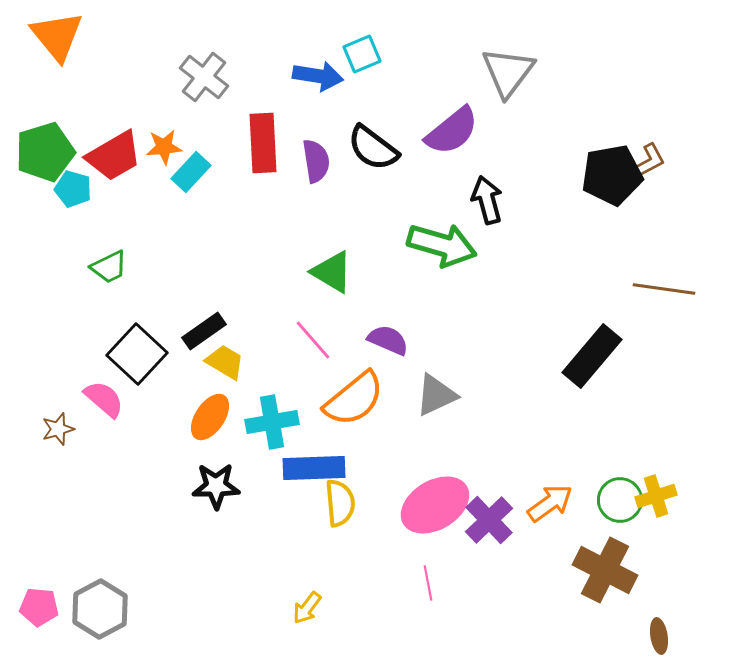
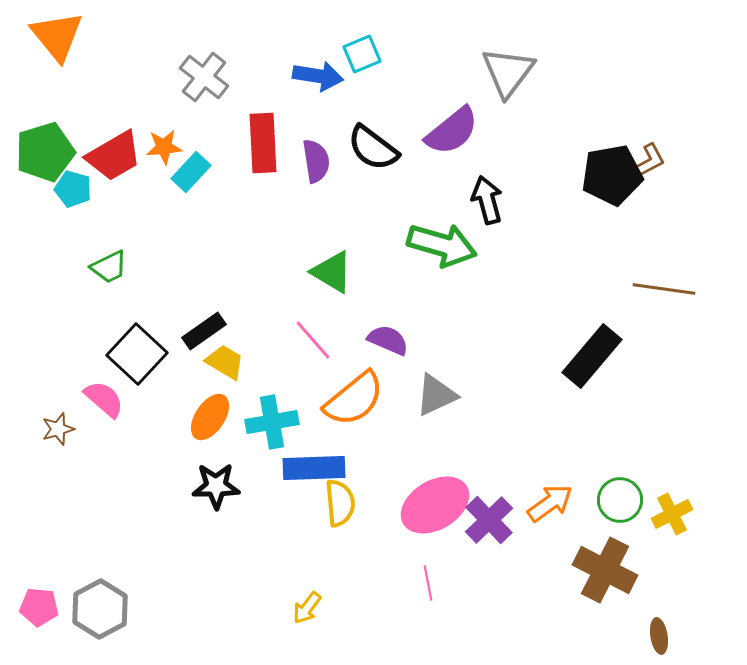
yellow cross at (656, 496): moved 16 px right, 18 px down; rotated 9 degrees counterclockwise
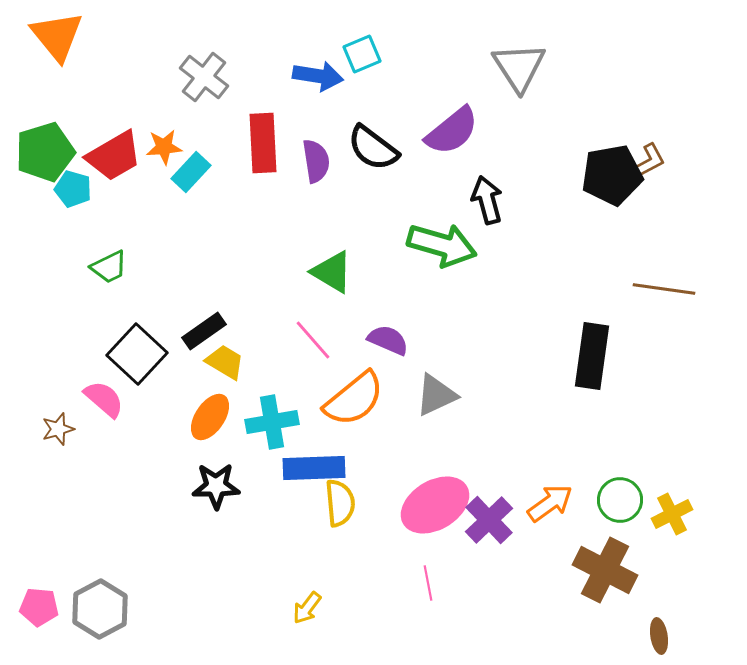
gray triangle at (508, 72): moved 11 px right, 5 px up; rotated 10 degrees counterclockwise
black rectangle at (592, 356): rotated 32 degrees counterclockwise
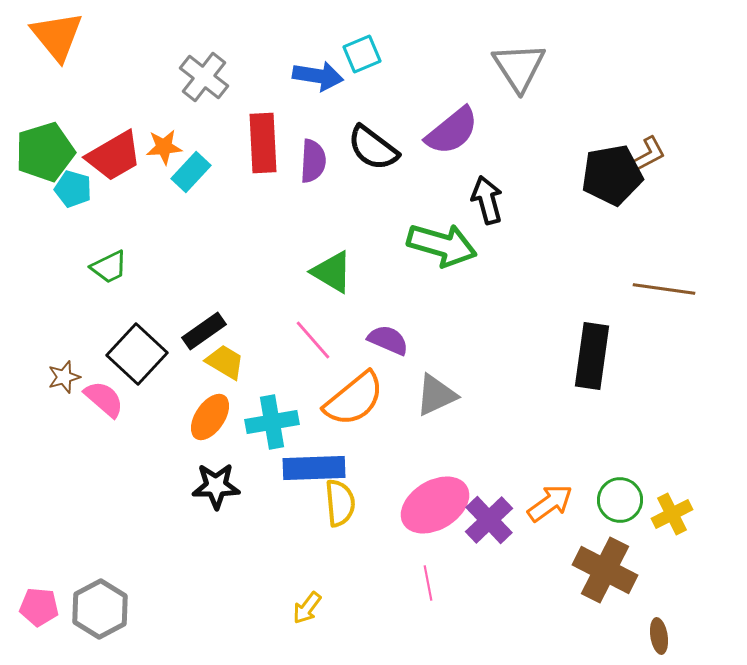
purple semicircle at (316, 161): moved 3 px left; rotated 12 degrees clockwise
brown L-shape at (649, 161): moved 7 px up
brown star at (58, 429): moved 6 px right, 52 px up
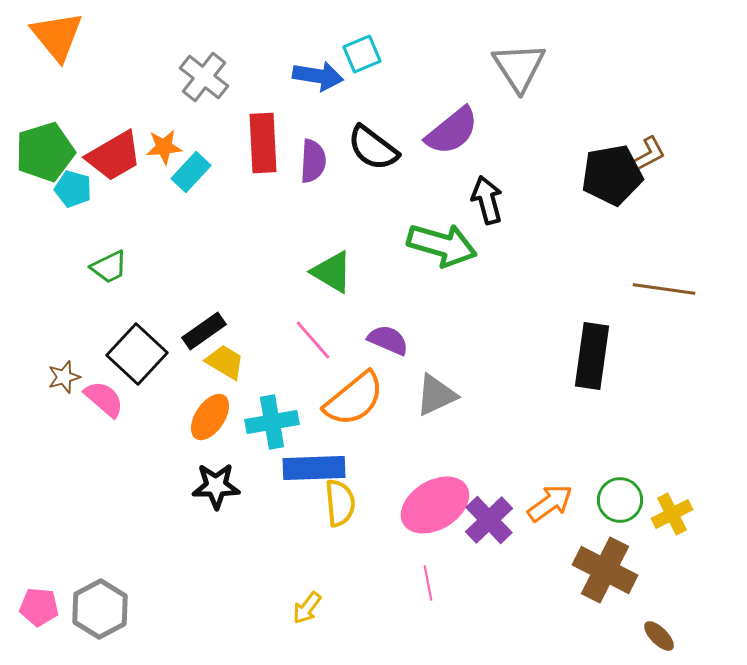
brown ellipse at (659, 636): rotated 36 degrees counterclockwise
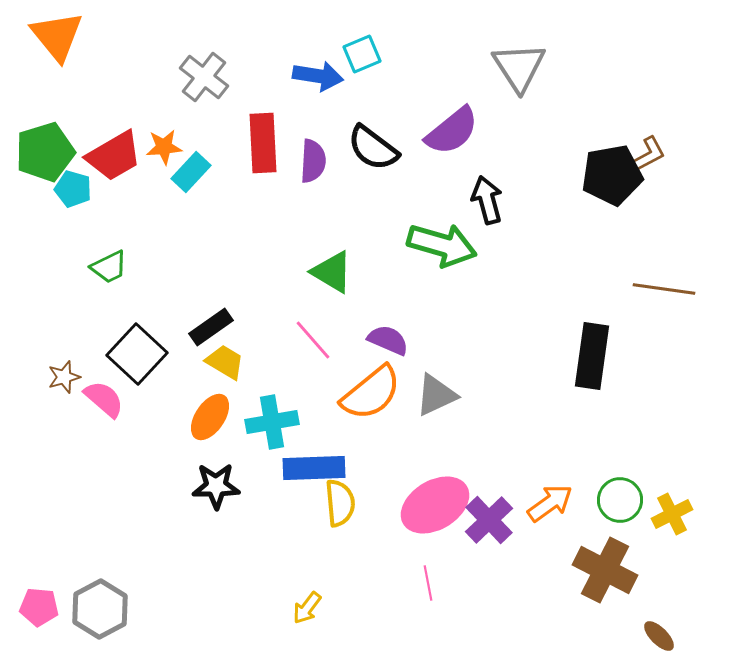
black rectangle at (204, 331): moved 7 px right, 4 px up
orange semicircle at (354, 399): moved 17 px right, 6 px up
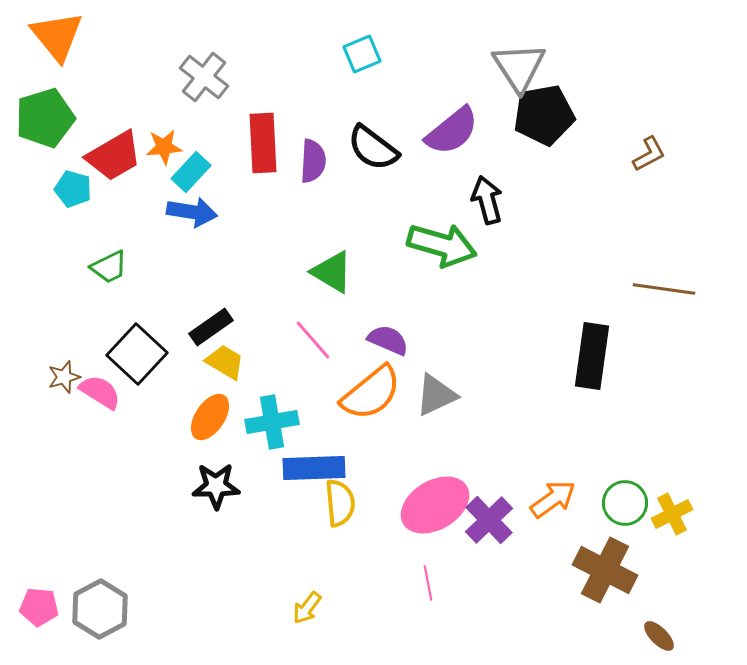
blue arrow at (318, 76): moved 126 px left, 136 px down
green pentagon at (45, 152): moved 34 px up
black pentagon at (612, 175): moved 68 px left, 60 px up
pink semicircle at (104, 399): moved 4 px left, 7 px up; rotated 9 degrees counterclockwise
green circle at (620, 500): moved 5 px right, 3 px down
orange arrow at (550, 503): moved 3 px right, 4 px up
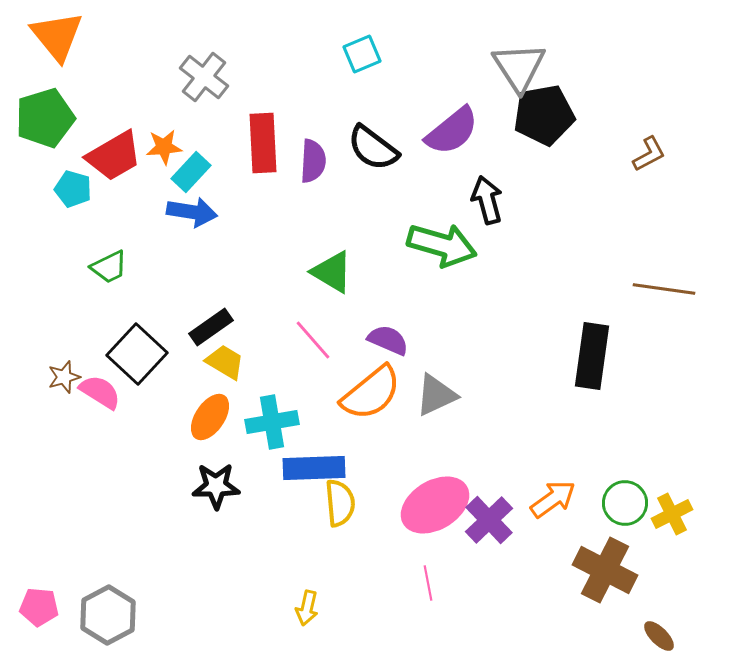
yellow arrow at (307, 608): rotated 24 degrees counterclockwise
gray hexagon at (100, 609): moved 8 px right, 6 px down
